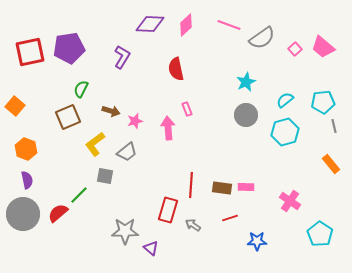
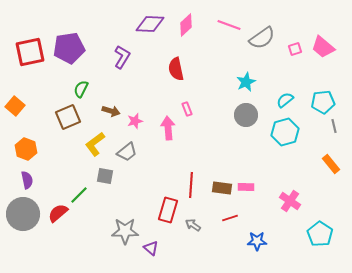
pink square at (295, 49): rotated 24 degrees clockwise
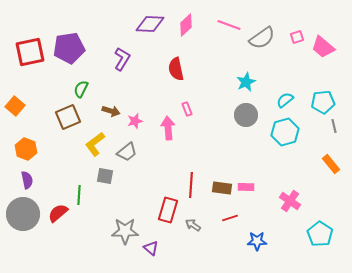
pink square at (295, 49): moved 2 px right, 12 px up
purple L-shape at (122, 57): moved 2 px down
green line at (79, 195): rotated 42 degrees counterclockwise
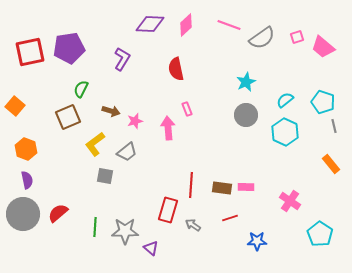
cyan pentagon at (323, 102): rotated 25 degrees clockwise
cyan hexagon at (285, 132): rotated 20 degrees counterclockwise
green line at (79, 195): moved 16 px right, 32 px down
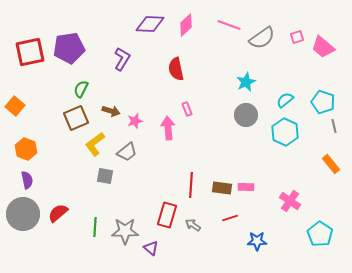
brown square at (68, 117): moved 8 px right, 1 px down
red rectangle at (168, 210): moved 1 px left, 5 px down
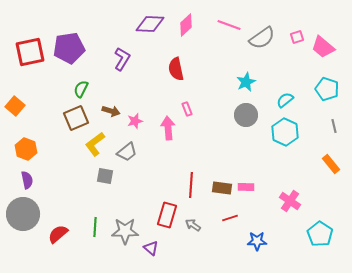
cyan pentagon at (323, 102): moved 4 px right, 13 px up
red semicircle at (58, 213): moved 21 px down
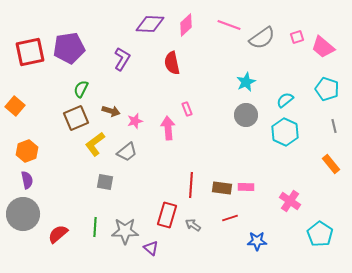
red semicircle at (176, 69): moved 4 px left, 6 px up
orange hexagon at (26, 149): moved 1 px right, 2 px down; rotated 20 degrees clockwise
gray square at (105, 176): moved 6 px down
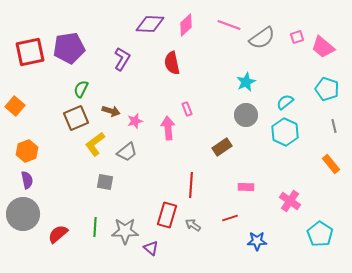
cyan semicircle at (285, 100): moved 2 px down
brown rectangle at (222, 188): moved 41 px up; rotated 42 degrees counterclockwise
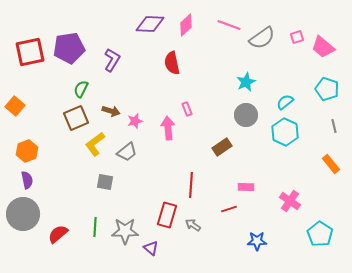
purple L-shape at (122, 59): moved 10 px left, 1 px down
red line at (230, 218): moved 1 px left, 9 px up
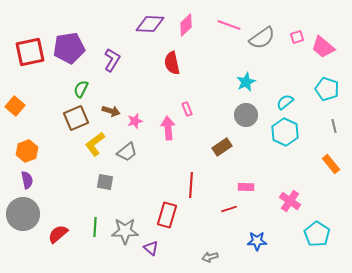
gray arrow at (193, 225): moved 17 px right, 32 px down; rotated 49 degrees counterclockwise
cyan pentagon at (320, 234): moved 3 px left
